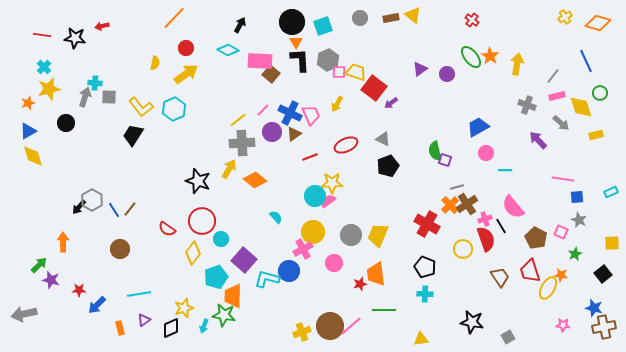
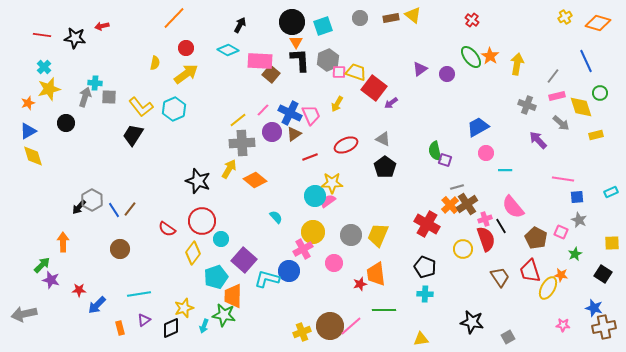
black pentagon at (388, 166): moved 3 px left, 1 px down; rotated 15 degrees counterclockwise
green arrow at (39, 265): moved 3 px right
black square at (603, 274): rotated 18 degrees counterclockwise
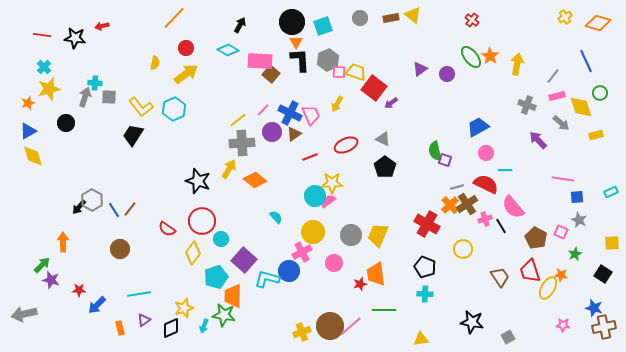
red semicircle at (486, 239): moved 55 px up; rotated 45 degrees counterclockwise
pink cross at (303, 249): moved 1 px left, 3 px down
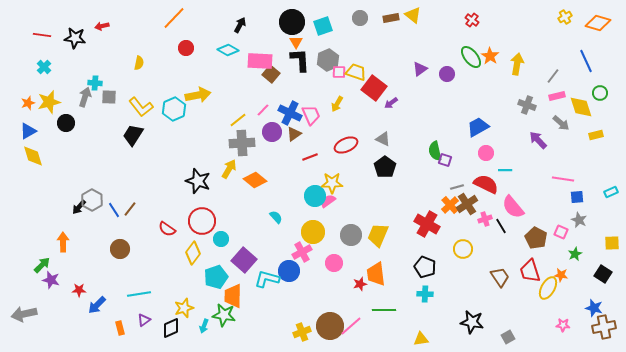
yellow semicircle at (155, 63): moved 16 px left
yellow arrow at (186, 74): moved 12 px right, 21 px down; rotated 25 degrees clockwise
yellow star at (49, 89): moved 13 px down
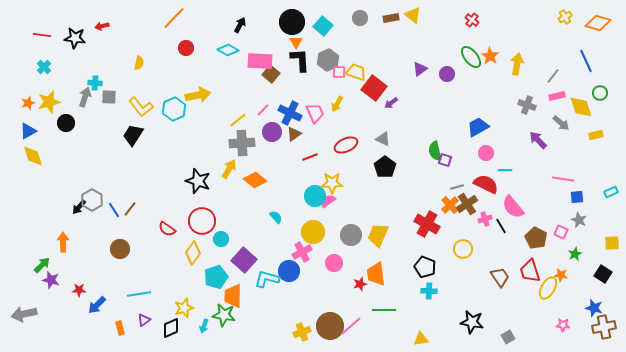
cyan square at (323, 26): rotated 30 degrees counterclockwise
pink trapezoid at (311, 115): moved 4 px right, 2 px up
cyan cross at (425, 294): moved 4 px right, 3 px up
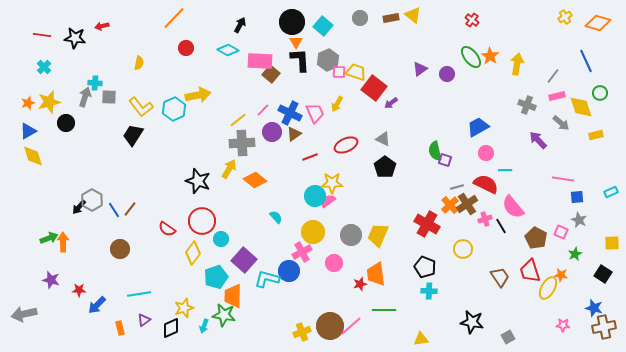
green arrow at (42, 265): moved 7 px right, 27 px up; rotated 24 degrees clockwise
